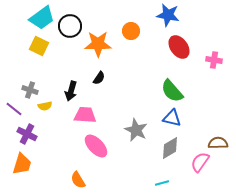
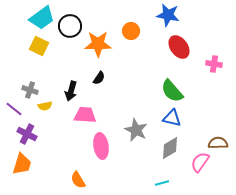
pink cross: moved 4 px down
pink ellipse: moved 5 px right; rotated 35 degrees clockwise
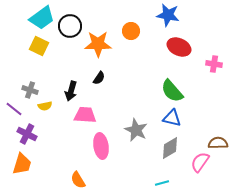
red ellipse: rotated 30 degrees counterclockwise
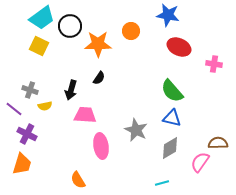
black arrow: moved 1 px up
